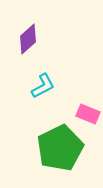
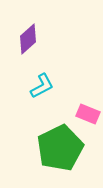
cyan L-shape: moved 1 px left
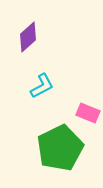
purple diamond: moved 2 px up
pink rectangle: moved 1 px up
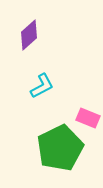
purple diamond: moved 1 px right, 2 px up
pink rectangle: moved 5 px down
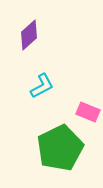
pink rectangle: moved 6 px up
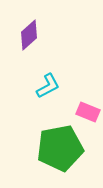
cyan L-shape: moved 6 px right
green pentagon: rotated 15 degrees clockwise
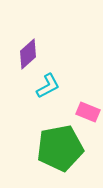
purple diamond: moved 1 px left, 19 px down
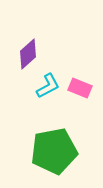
pink rectangle: moved 8 px left, 24 px up
green pentagon: moved 6 px left, 3 px down
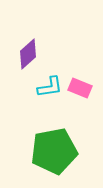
cyan L-shape: moved 2 px right, 1 px down; rotated 20 degrees clockwise
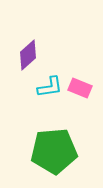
purple diamond: moved 1 px down
green pentagon: rotated 6 degrees clockwise
